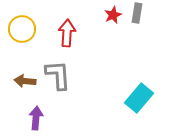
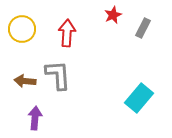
gray rectangle: moved 6 px right, 15 px down; rotated 18 degrees clockwise
purple arrow: moved 1 px left
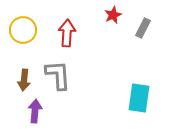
yellow circle: moved 1 px right, 1 px down
brown arrow: moved 1 px left, 1 px up; rotated 90 degrees counterclockwise
cyan rectangle: rotated 32 degrees counterclockwise
purple arrow: moved 7 px up
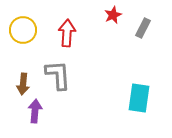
brown arrow: moved 1 px left, 4 px down
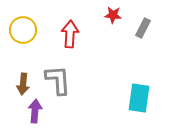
red star: rotated 30 degrees clockwise
red arrow: moved 3 px right, 1 px down
gray L-shape: moved 5 px down
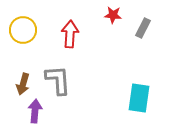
brown arrow: rotated 10 degrees clockwise
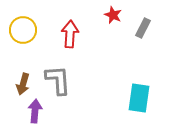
red star: rotated 18 degrees clockwise
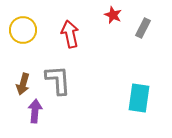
red arrow: rotated 16 degrees counterclockwise
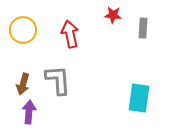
red star: rotated 18 degrees counterclockwise
gray rectangle: rotated 24 degrees counterclockwise
purple arrow: moved 6 px left, 1 px down
